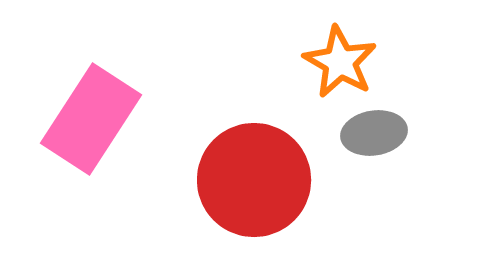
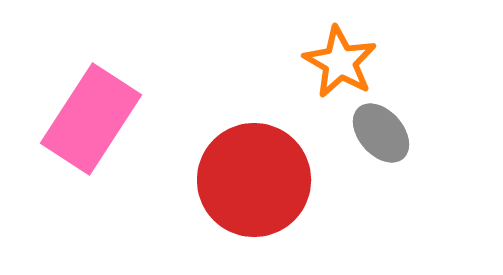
gray ellipse: moved 7 px right; rotated 58 degrees clockwise
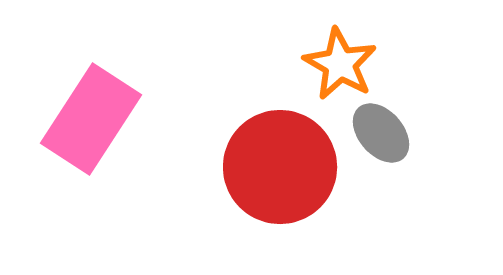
orange star: moved 2 px down
red circle: moved 26 px right, 13 px up
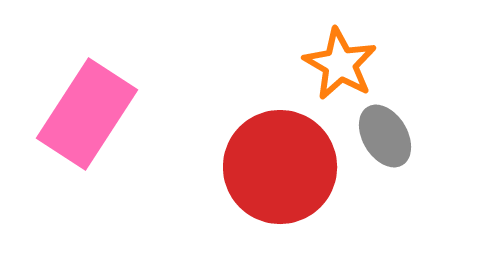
pink rectangle: moved 4 px left, 5 px up
gray ellipse: moved 4 px right, 3 px down; rotated 10 degrees clockwise
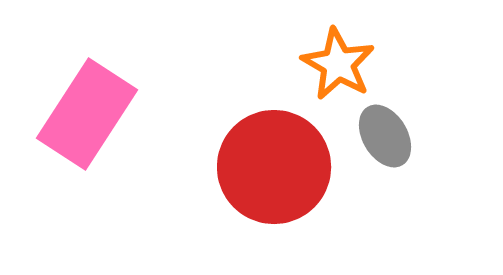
orange star: moved 2 px left
red circle: moved 6 px left
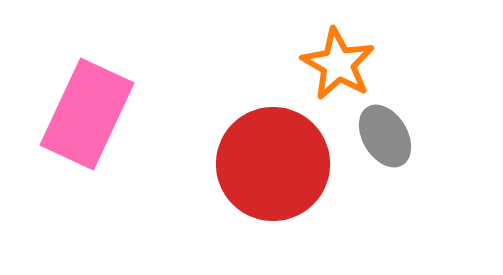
pink rectangle: rotated 8 degrees counterclockwise
red circle: moved 1 px left, 3 px up
